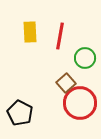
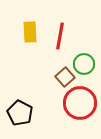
green circle: moved 1 px left, 6 px down
brown square: moved 1 px left, 6 px up
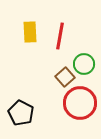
black pentagon: moved 1 px right
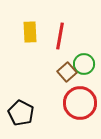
brown square: moved 2 px right, 5 px up
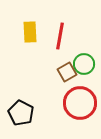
brown square: rotated 12 degrees clockwise
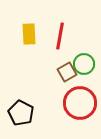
yellow rectangle: moved 1 px left, 2 px down
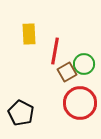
red line: moved 5 px left, 15 px down
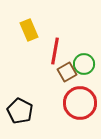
yellow rectangle: moved 4 px up; rotated 20 degrees counterclockwise
black pentagon: moved 1 px left, 2 px up
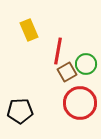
red line: moved 3 px right
green circle: moved 2 px right
black pentagon: rotated 30 degrees counterclockwise
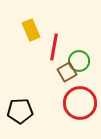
yellow rectangle: moved 2 px right
red line: moved 4 px left, 4 px up
green circle: moved 7 px left, 3 px up
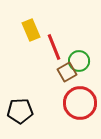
red line: rotated 32 degrees counterclockwise
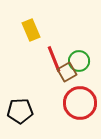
red line: moved 12 px down
